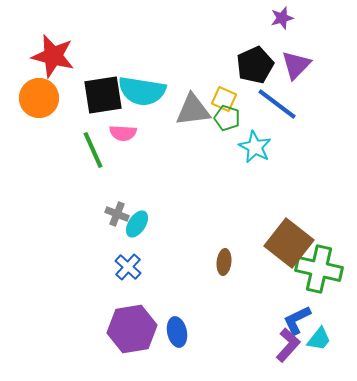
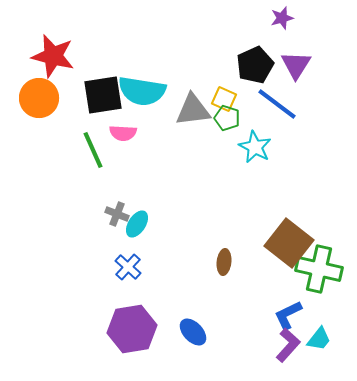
purple triangle: rotated 12 degrees counterclockwise
blue L-shape: moved 9 px left, 5 px up
blue ellipse: moved 16 px right; rotated 32 degrees counterclockwise
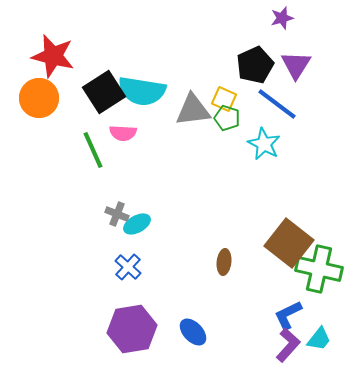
black square: moved 1 px right, 3 px up; rotated 24 degrees counterclockwise
cyan star: moved 9 px right, 3 px up
cyan ellipse: rotated 28 degrees clockwise
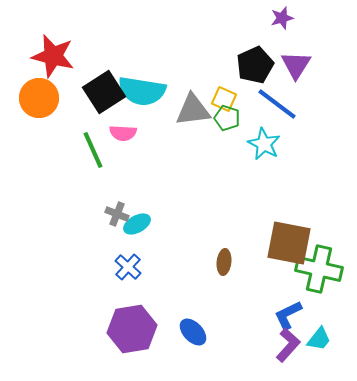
brown square: rotated 27 degrees counterclockwise
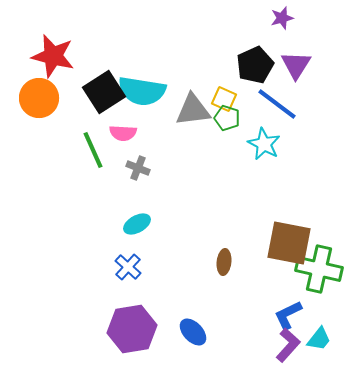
gray cross: moved 21 px right, 46 px up
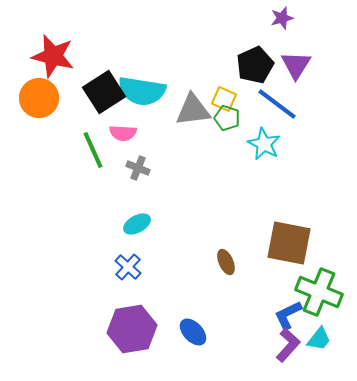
brown ellipse: moved 2 px right; rotated 30 degrees counterclockwise
green cross: moved 23 px down; rotated 9 degrees clockwise
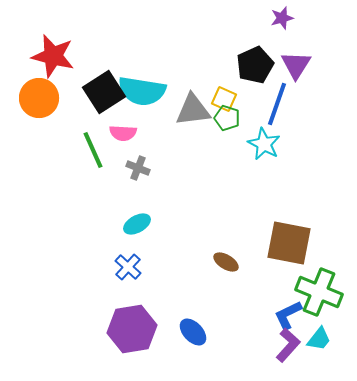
blue line: rotated 72 degrees clockwise
brown ellipse: rotated 35 degrees counterclockwise
